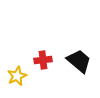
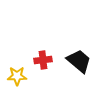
yellow star: rotated 24 degrees clockwise
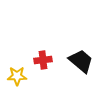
black trapezoid: moved 2 px right
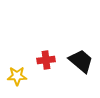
red cross: moved 3 px right
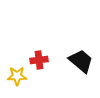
red cross: moved 7 px left
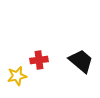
yellow star: rotated 12 degrees counterclockwise
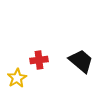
yellow star: moved 2 px down; rotated 18 degrees counterclockwise
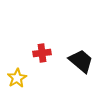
red cross: moved 3 px right, 7 px up
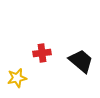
yellow star: rotated 18 degrees clockwise
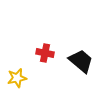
red cross: moved 3 px right; rotated 18 degrees clockwise
